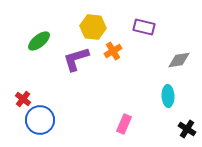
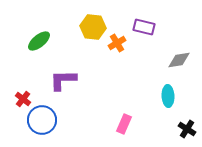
orange cross: moved 4 px right, 8 px up
purple L-shape: moved 13 px left, 21 px down; rotated 16 degrees clockwise
blue circle: moved 2 px right
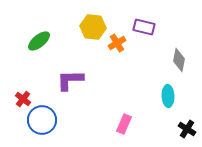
gray diamond: rotated 70 degrees counterclockwise
purple L-shape: moved 7 px right
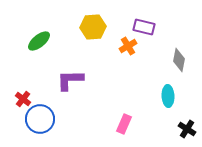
yellow hexagon: rotated 10 degrees counterclockwise
orange cross: moved 11 px right, 3 px down
blue circle: moved 2 px left, 1 px up
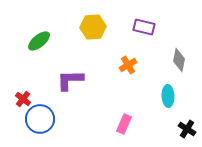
orange cross: moved 19 px down
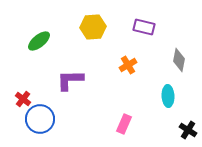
black cross: moved 1 px right, 1 px down
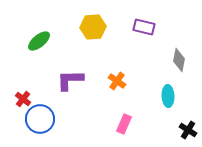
orange cross: moved 11 px left, 16 px down; rotated 24 degrees counterclockwise
